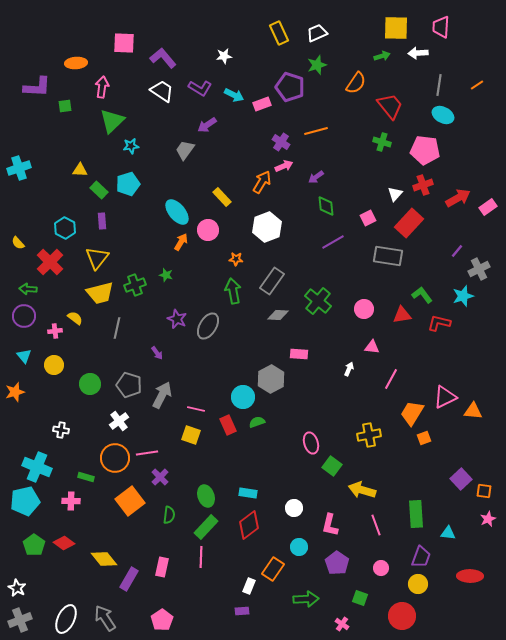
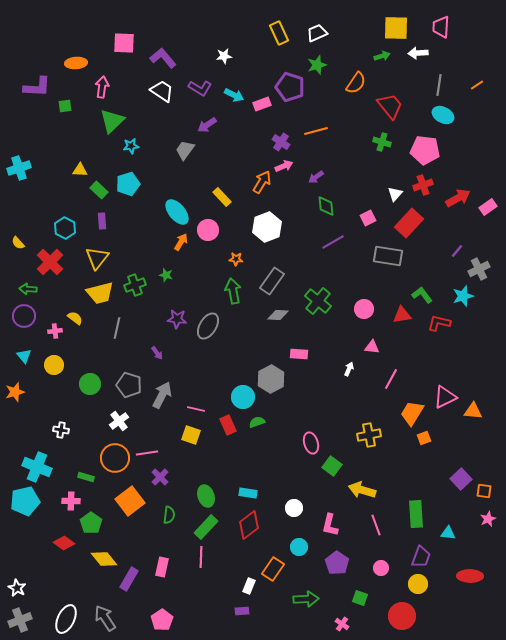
purple star at (177, 319): rotated 18 degrees counterclockwise
green pentagon at (34, 545): moved 57 px right, 22 px up
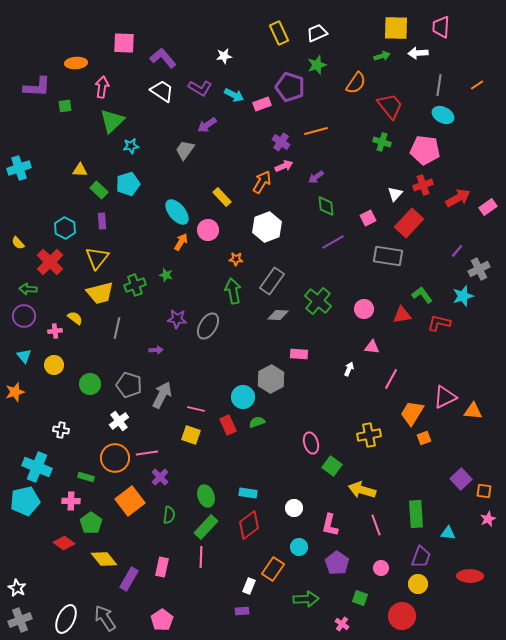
purple arrow at (157, 353): moved 1 px left, 3 px up; rotated 56 degrees counterclockwise
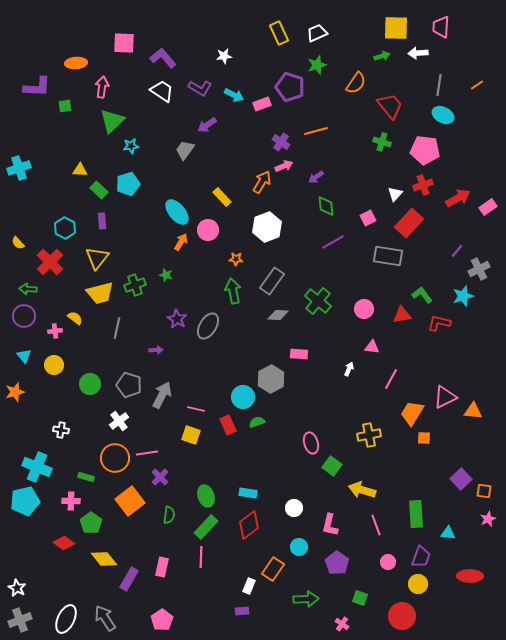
purple star at (177, 319): rotated 24 degrees clockwise
orange square at (424, 438): rotated 24 degrees clockwise
pink circle at (381, 568): moved 7 px right, 6 px up
